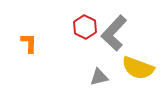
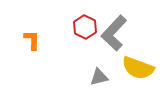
orange L-shape: moved 3 px right, 3 px up
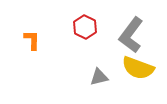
gray L-shape: moved 17 px right, 2 px down; rotated 6 degrees counterclockwise
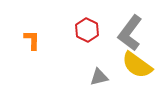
red hexagon: moved 2 px right, 3 px down
gray L-shape: moved 1 px left, 2 px up
yellow semicircle: moved 1 px left, 3 px up; rotated 16 degrees clockwise
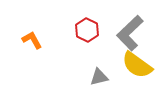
gray L-shape: rotated 9 degrees clockwise
orange L-shape: rotated 30 degrees counterclockwise
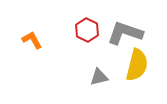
gray L-shape: moved 5 px left; rotated 63 degrees clockwise
yellow semicircle: rotated 112 degrees counterclockwise
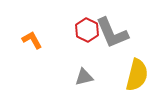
gray L-shape: moved 13 px left; rotated 132 degrees counterclockwise
yellow semicircle: moved 10 px down
gray triangle: moved 15 px left
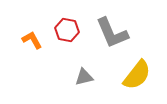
red hexagon: moved 20 px left; rotated 15 degrees counterclockwise
yellow semicircle: rotated 24 degrees clockwise
